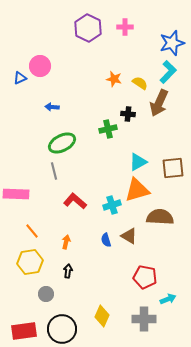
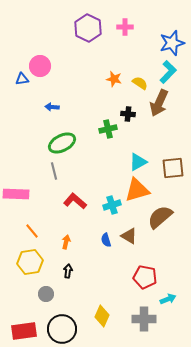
blue triangle: moved 2 px right, 1 px down; rotated 16 degrees clockwise
brown semicircle: rotated 44 degrees counterclockwise
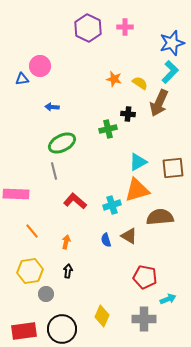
cyan L-shape: moved 2 px right
brown semicircle: rotated 36 degrees clockwise
yellow hexagon: moved 9 px down
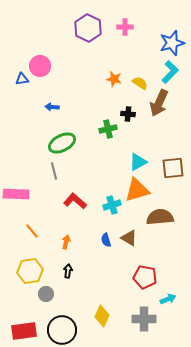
brown triangle: moved 2 px down
black circle: moved 1 px down
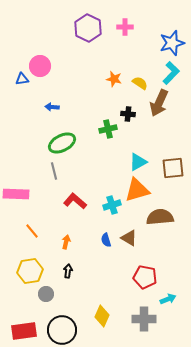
cyan L-shape: moved 1 px right, 1 px down
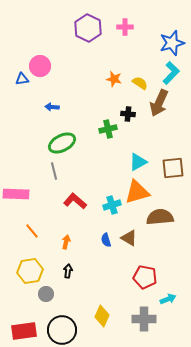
orange triangle: moved 2 px down
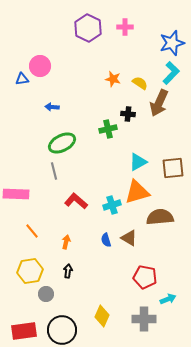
orange star: moved 1 px left
red L-shape: moved 1 px right
